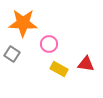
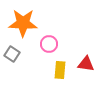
yellow rectangle: moved 1 px right, 1 px down; rotated 66 degrees clockwise
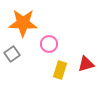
gray square: rotated 21 degrees clockwise
red triangle: rotated 24 degrees counterclockwise
yellow rectangle: rotated 12 degrees clockwise
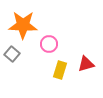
orange star: moved 2 px down
gray square: rotated 14 degrees counterclockwise
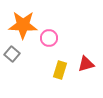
pink circle: moved 6 px up
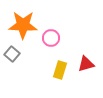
pink circle: moved 2 px right
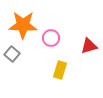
red triangle: moved 3 px right, 18 px up
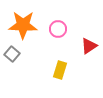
pink circle: moved 7 px right, 9 px up
red triangle: rotated 18 degrees counterclockwise
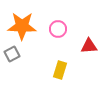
orange star: moved 1 px left, 1 px down
red triangle: rotated 30 degrees clockwise
gray square: rotated 21 degrees clockwise
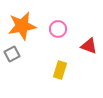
orange star: rotated 12 degrees counterclockwise
red triangle: rotated 24 degrees clockwise
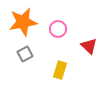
orange star: moved 1 px right, 4 px up
red triangle: rotated 24 degrees clockwise
gray square: moved 13 px right
